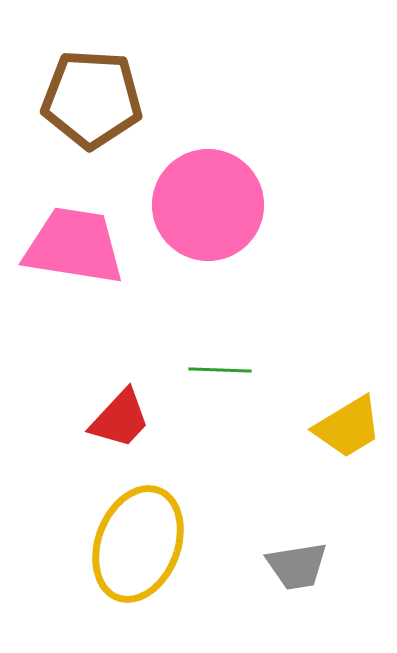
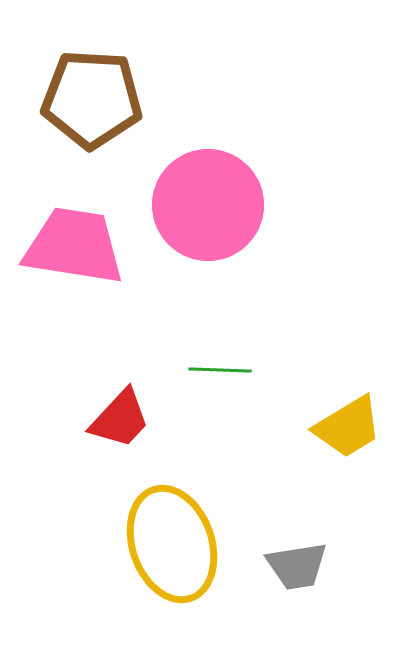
yellow ellipse: moved 34 px right; rotated 40 degrees counterclockwise
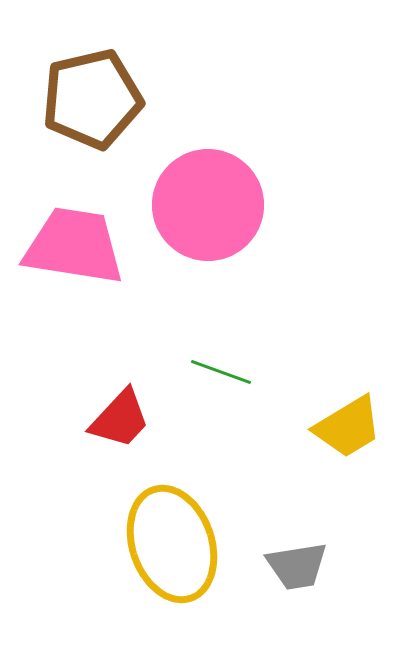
brown pentagon: rotated 16 degrees counterclockwise
green line: moved 1 px right, 2 px down; rotated 18 degrees clockwise
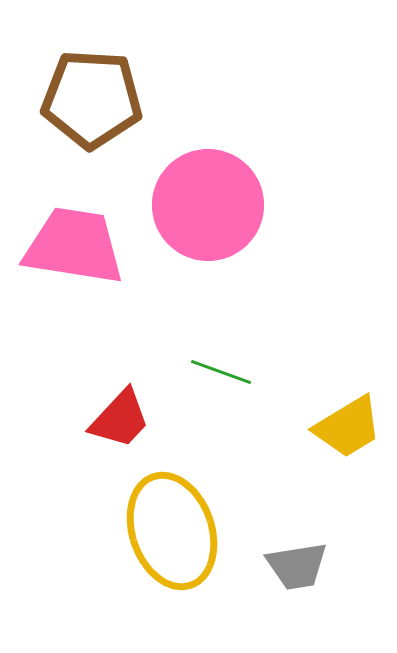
brown pentagon: rotated 16 degrees clockwise
yellow ellipse: moved 13 px up
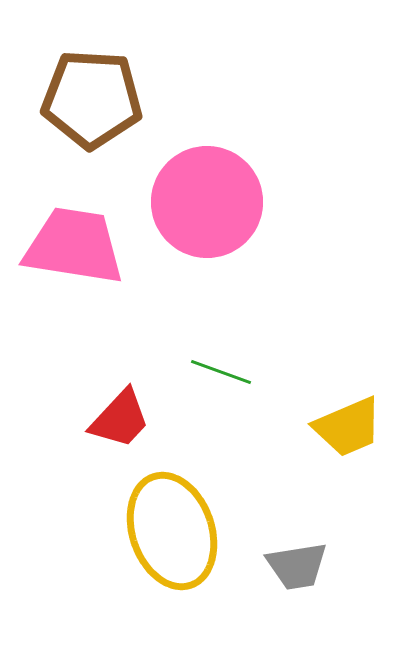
pink circle: moved 1 px left, 3 px up
yellow trapezoid: rotated 8 degrees clockwise
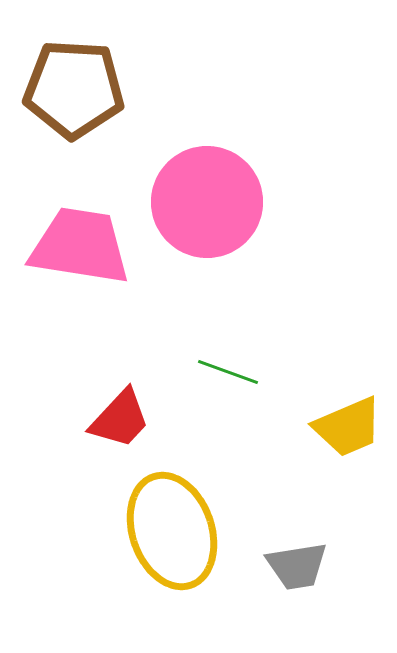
brown pentagon: moved 18 px left, 10 px up
pink trapezoid: moved 6 px right
green line: moved 7 px right
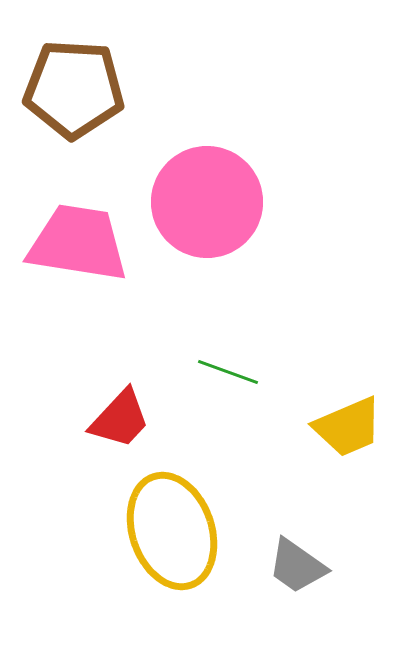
pink trapezoid: moved 2 px left, 3 px up
gray trapezoid: rotated 44 degrees clockwise
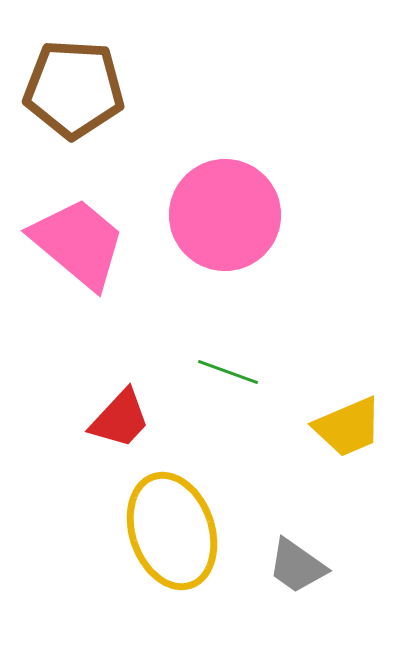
pink circle: moved 18 px right, 13 px down
pink trapezoid: rotated 31 degrees clockwise
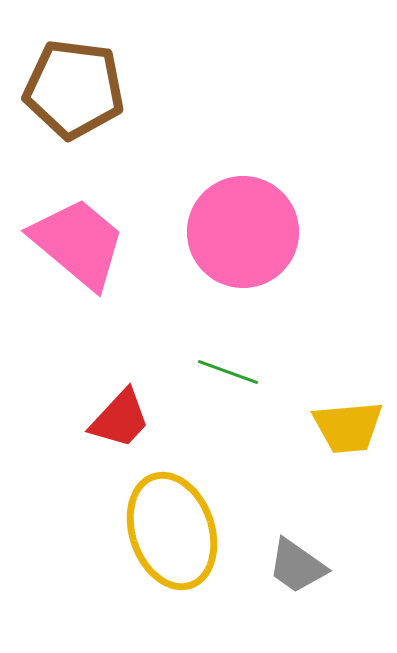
brown pentagon: rotated 4 degrees clockwise
pink circle: moved 18 px right, 17 px down
yellow trapezoid: rotated 18 degrees clockwise
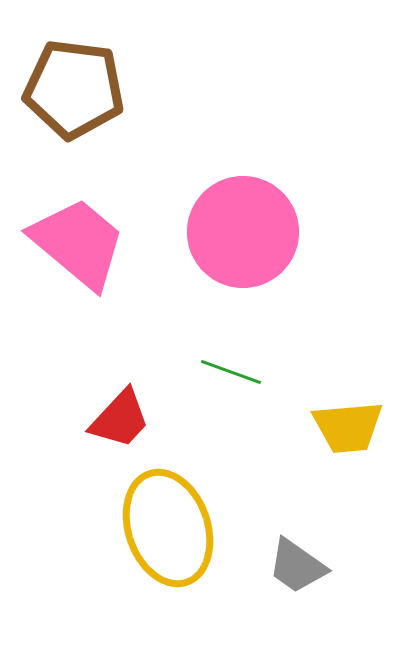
green line: moved 3 px right
yellow ellipse: moved 4 px left, 3 px up
